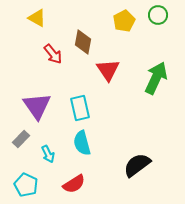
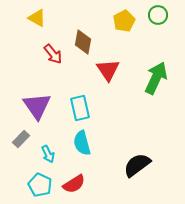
cyan pentagon: moved 14 px right
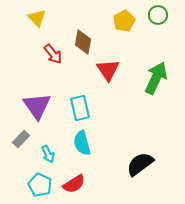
yellow triangle: rotated 18 degrees clockwise
black semicircle: moved 3 px right, 1 px up
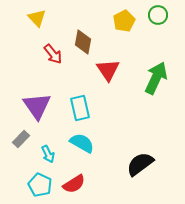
cyan semicircle: rotated 135 degrees clockwise
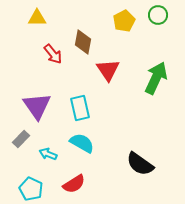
yellow triangle: rotated 48 degrees counterclockwise
cyan arrow: rotated 138 degrees clockwise
black semicircle: rotated 108 degrees counterclockwise
cyan pentagon: moved 9 px left, 4 px down
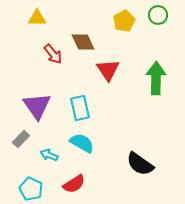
brown diamond: rotated 35 degrees counterclockwise
green arrow: rotated 24 degrees counterclockwise
cyan arrow: moved 1 px right, 1 px down
